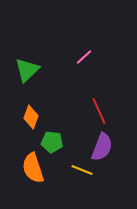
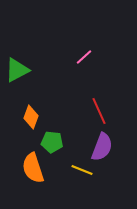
green triangle: moved 10 px left; rotated 16 degrees clockwise
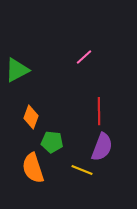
red line: rotated 24 degrees clockwise
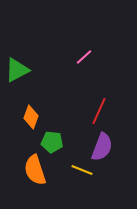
red line: rotated 24 degrees clockwise
orange semicircle: moved 2 px right, 2 px down
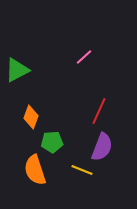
green pentagon: rotated 10 degrees counterclockwise
